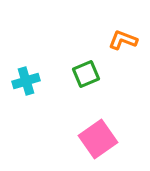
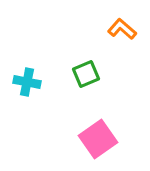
orange L-shape: moved 1 px left, 11 px up; rotated 20 degrees clockwise
cyan cross: moved 1 px right, 1 px down; rotated 28 degrees clockwise
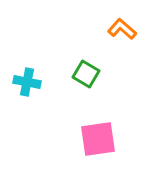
green square: rotated 36 degrees counterclockwise
pink square: rotated 27 degrees clockwise
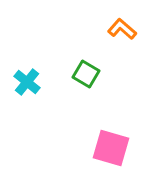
cyan cross: rotated 28 degrees clockwise
pink square: moved 13 px right, 9 px down; rotated 24 degrees clockwise
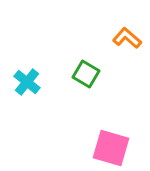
orange L-shape: moved 5 px right, 9 px down
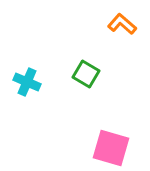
orange L-shape: moved 5 px left, 14 px up
cyan cross: rotated 16 degrees counterclockwise
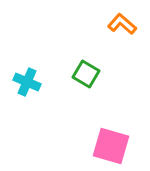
pink square: moved 2 px up
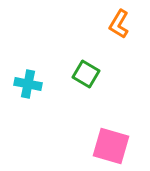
orange L-shape: moved 3 px left; rotated 100 degrees counterclockwise
cyan cross: moved 1 px right, 2 px down; rotated 12 degrees counterclockwise
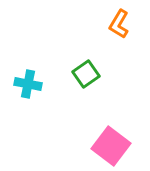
green square: rotated 24 degrees clockwise
pink square: rotated 21 degrees clockwise
